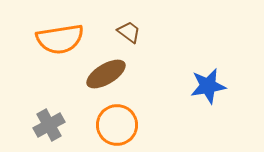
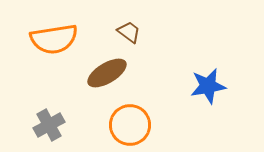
orange semicircle: moved 6 px left
brown ellipse: moved 1 px right, 1 px up
orange circle: moved 13 px right
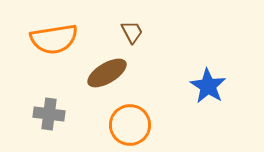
brown trapezoid: moved 3 px right; rotated 25 degrees clockwise
blue star: rotated 30 degrees counterclockwise
gray cross: moved 11 px up; rotated 36 degrees clockwise
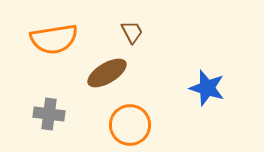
blue star: moved 1 px left, 2 px down; rotated 15 degrees counterclockwise
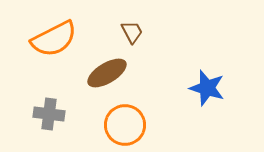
orange semicircle: rotated 18 degrees counterclockwise
orange circle: moved 5 px left
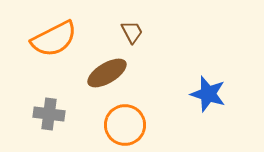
blue star: moved 1 px right, 6 px down
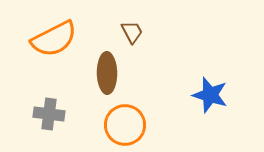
brown ellipse: rotated 60 degrees counterclockwise
blue star: moved 2 px right, 1 px down
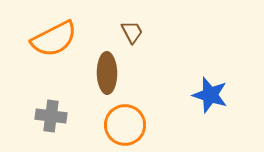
gray cross: moved 2 px right, 2 px down
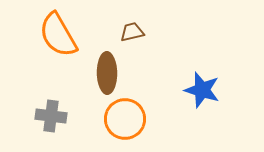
brown trapezoid: rotated 75 degrees counterclockwise
orange semicircle: moved 4 px right, 4 px up; rotated 87 degrees clockwise
blue star: moved 8 px left, 5 px up
orange circle: moved 6 px up
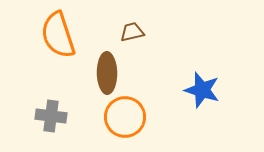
orange semicircle: rotated 12 degrees clockwise
orange circle: moved 2 px up
